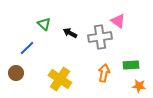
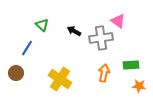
green triangle: moved 2 px left, 1 px down
black arrow: moved 4 px right, 2 px up
gray cross: moved 1 px right, 1 px down
blue line: rotated 14 degrees counterclockwise
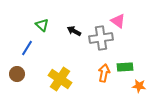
green rectangle: moved 6 px left, 2 px down
brown circle: moved 1 px right, 1 px down
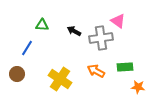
green triangle: rotated 40 degrees counterclockwise
orange arrow: moved 8 px left, 2 px up; rotated 72 degrees counterclockwise
orange star: moved 1 px left, 1 px down
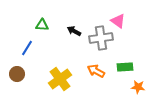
yellow cross: rotated 20 degrees clockwise
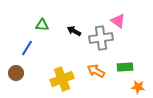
brown circle: moved 1 px left, 1 px up
yellow cross: moved 2 px right; rotated 15 degrees clockwise
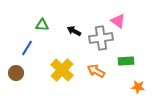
green rectangle: moved 1 px right, 6 px up
yellow cross: moved 9 px up; rotated 25 degrees counterclockwise
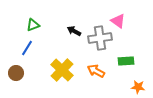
green triangle: moved 9 px left; rotated 24 degrees counterclockwise
gray cross: moved 1 px left
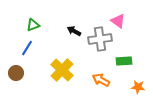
gray cross: moved 1 px down
green rectangle: moved 2 px left
orange arrow: moved 5 px right, 9 px down
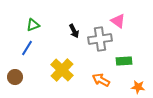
black arrow: rotated 144 degrees counterclockwise
brown circle: moved 1 px left, 4 px down
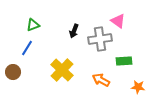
black arrow: rotated 48 degrees clockwise
brown circle: moved 2 px left, 5 px up
